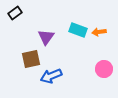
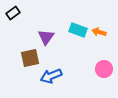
black rectangle: moved 2 px left
orange arrow: rotated 24 degrees clockwise
brown square: moved 1 px left, 1 px up
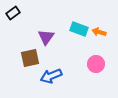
cyan rectangle: moved 1 px right, 1 px up
pink circle: moved 8 px left, 5 px up
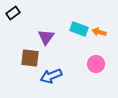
brown square: rotated 18 degrees clockwise
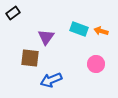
orange arrow: moved 2 px right, 1 px up
blue arrow: moved 4 px down
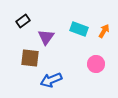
black rectangle: moved 10 px right, 8 px down
orange arrow: moved 3 px right; rotated 104 degrees clockwise
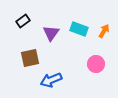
purple triangle: moved 5 px right, 4 px up
brown square: rotated 18 degrees counterclockwise
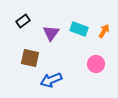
brown square: rotated 24 degrees clockwise
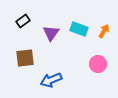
brown square: moved 5 px left; rotated 18 degrees counterclockwise
pink circle: moved 2 px right
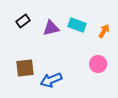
cyan rectangle: moved 2 px left, 4 px up
purple triangle: moved 5 px up; rotated 42 degrees clockwise
brown square: moved 10 px down
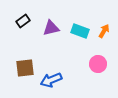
cyan rectangle: moved 3 px right, 6 px down
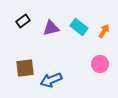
cyan rectangle: moved 1 px left, 4 px up; rotated 18 degrees clockwise
pink circle: moved 2 px right
